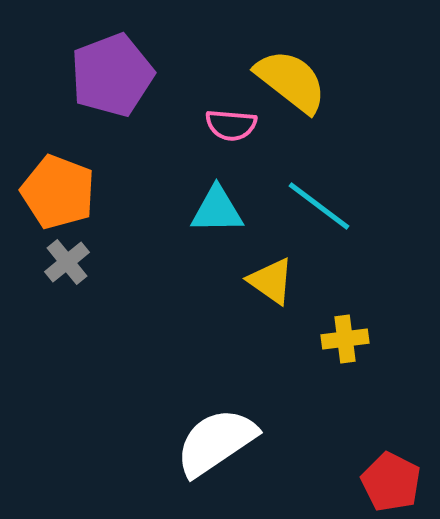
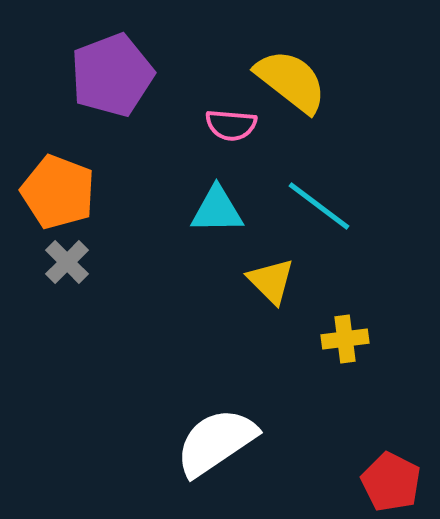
gray cross: rotated 6 degrees counterclockwise
yellow triangle: rotated 10 degrees clockwise
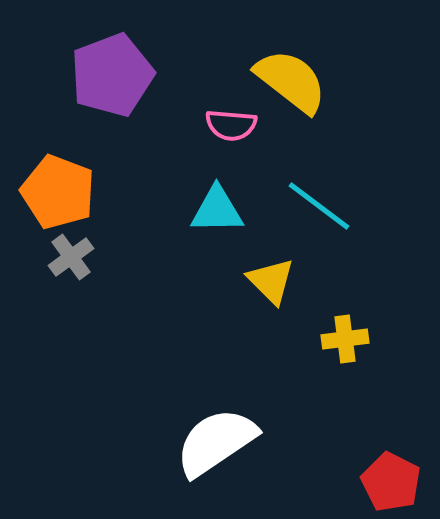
gray cross: moved 4 px right, 5 px up; rotated 9 degrees clockwise
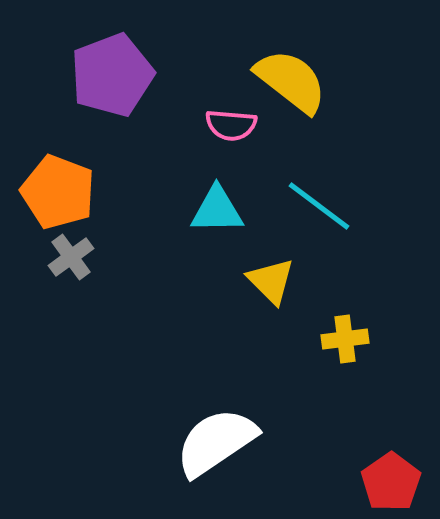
red pentagon: rotated 10 degrees clockwise
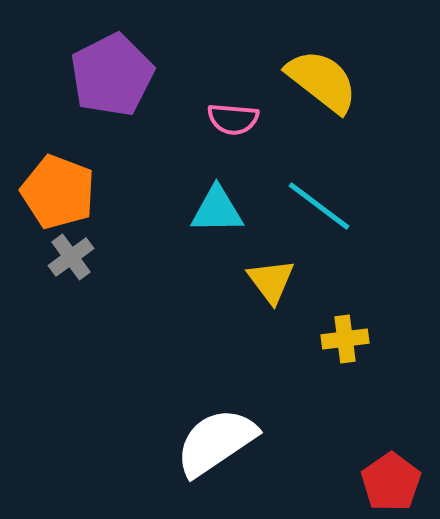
purple pentagon: rotated 6 degrees counterclockwise
yellow semicircle: moved 31 px right
pink semicircle: moved 2 px right, 6 px up
yellow triangle: rotated 8 degrees clockwise
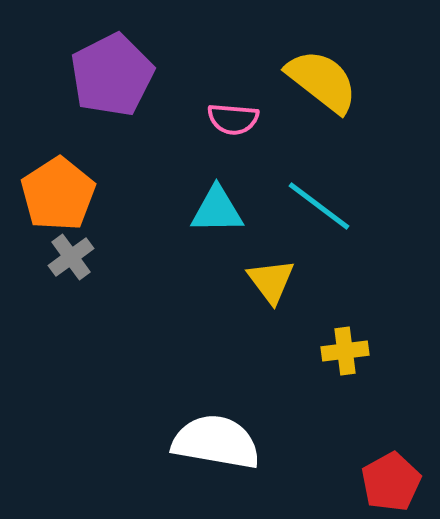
orange pentagon: moved 2 px down; rotated 18 degrees clockwise
yellow cross: moved 12 px down
white semicircle: rotated 44 degrees clockwise
red pentagon: rotated 6 degrees clockwise
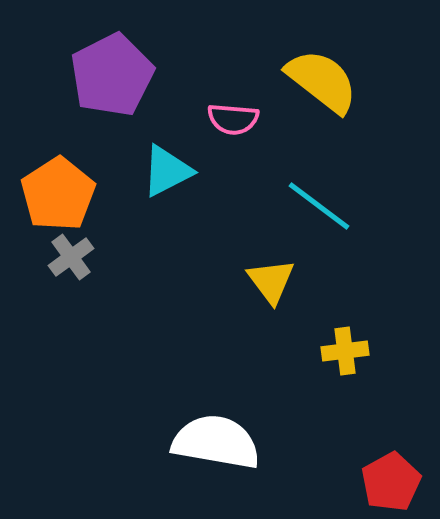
cyan triangle: moved 50 px left, 39 px up; rotated 26 degrees counterclockwise
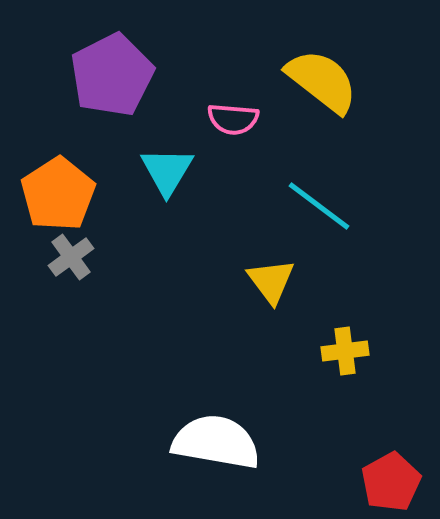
cyan triangle: rotated 32 degrees counterclockwise
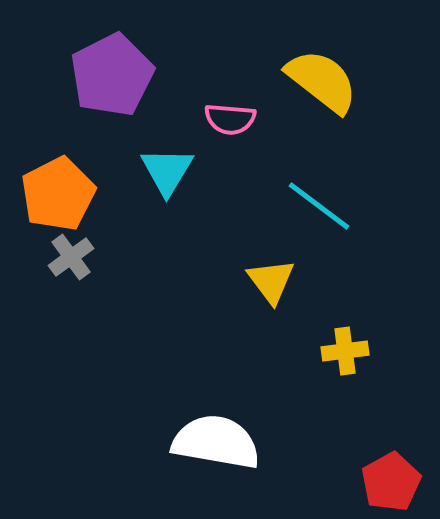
pink semicircle: moved 3 px left
orange pentagon: rotated 6 degrees clockwise
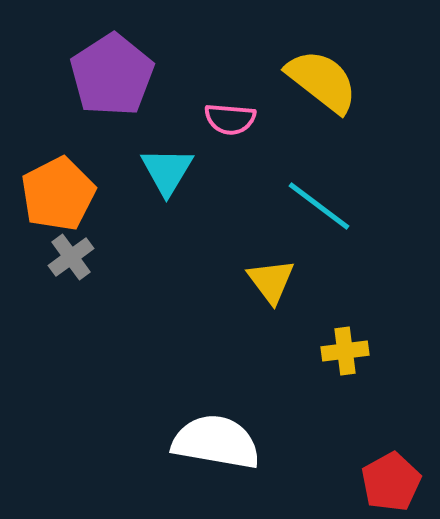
purple pentagon: rotated 6 degrees counterclockwise
